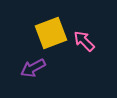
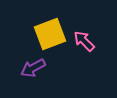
yellow square: moved 1 px left, 1 px down
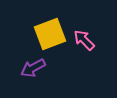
pink arrow: moved 1 px up
